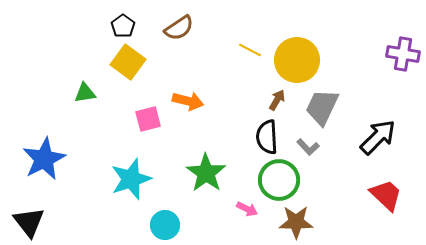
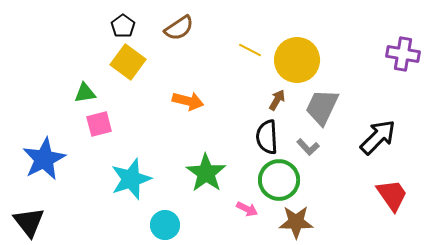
pink square: moved 49 px left, 5 px down
red trapezoid: moved 6 px right; rotated 12 degrees clockwise
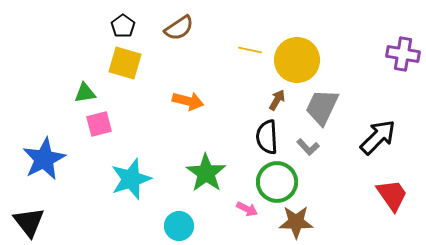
yellow line: rotated 15 degrees counterclockwise
yellow square: moved 3 px left, 1 px down; rotated 20 degrees counterclockwise
green circle: moved 2 px left, 2 px down
cyan circle: moved 14 px right, 1 px down
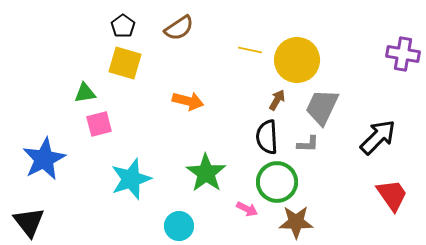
gray L-shape: moved 3 px up; rotated 45 degrees counterclockwise
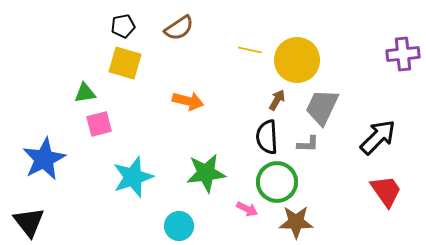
black pentagon: rotated 25 degrees clockwise
purple cross: rotated 16 degrees counterclockwise
green star: rotated 30 degrees clockwise
cyan star: moved 2 px right, 2 px up
red trapezoid: moved 6 px left, 4 px up
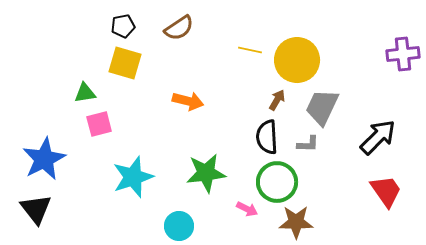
black triangle: moved 7 px right, 13 px up
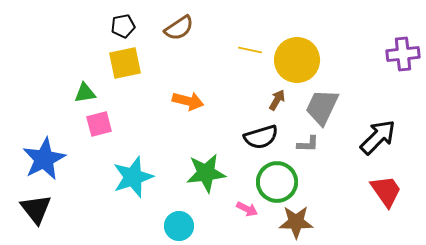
yellow square: rotated 28 degrees counterclockwise
black semicircle: moved 6 px left; rotated 104 degrees counterclockwise
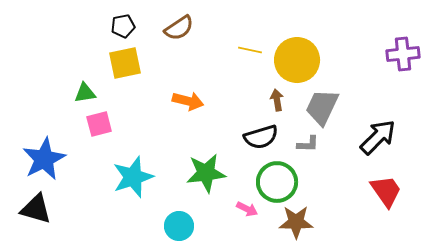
brown arrow: rotated 40 degrees counterclockwise
black triangle: rotated 36 degrees counterclockwise
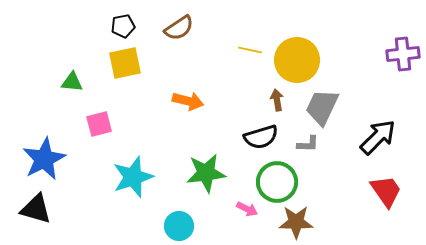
green triangle: moved 13 px left, 11 px up; rotated 15 degrees clockwise
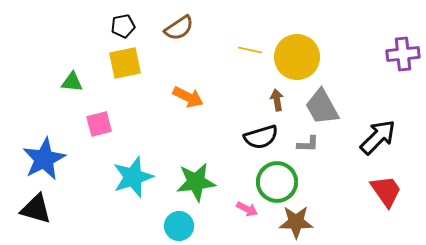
yellow circle: moved 3 px up
orange arrow: moved 4 px up; rotated 12 degrees clockwise
gray trapezoid: rotated 54 degrees counterclockwise
green star: moved 10 px left, 9 px down
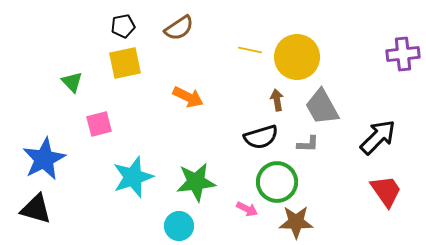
green triangle: rotated 40 degrees clockwise
